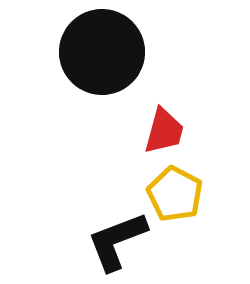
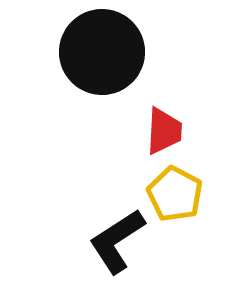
red trapezoid: rotated 12 degrees counterclockwise
black L-shape: rotated 12 degrees counterclockwise
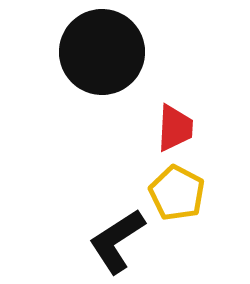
red trapezoid: moved 11 px right, 3 px up
yellow pentagon: moved 2 px right, 1 px up
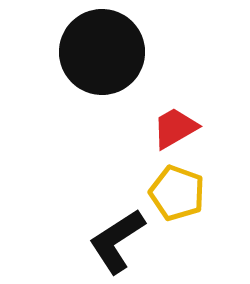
red trapezoid: rotated 123 degrees counterclockwise
yellow pentagon: rotated 8 degrees counterclockwise
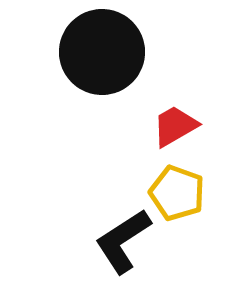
red trapezoid: moved 2 px up
black L-shape: moved 6 px right
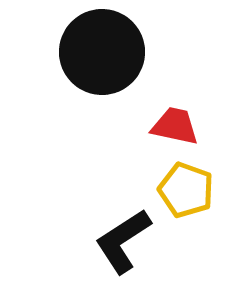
red trapezoid: rotated 42 degrees clockwise
yellow pentagon: moved 9 px right, 3 px up
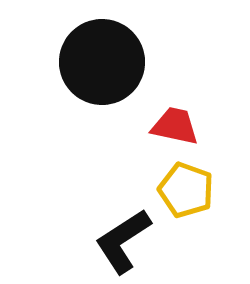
black circle: moved 10 px down
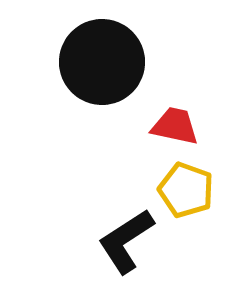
black L-shape: moved 3 px right
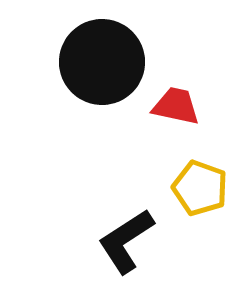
red trapezoid: moved 1 px right, 20 px up
yellow pentagon: moved 14 px right, 2 px up
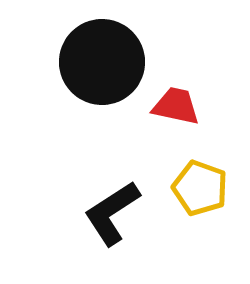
black L-shape: moved 14 px left, 28 px up
